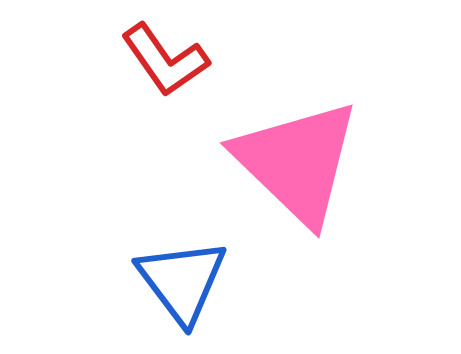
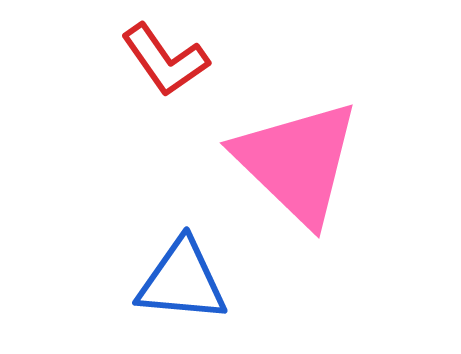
blue triangle: rotated 48 degrees counterclockwise
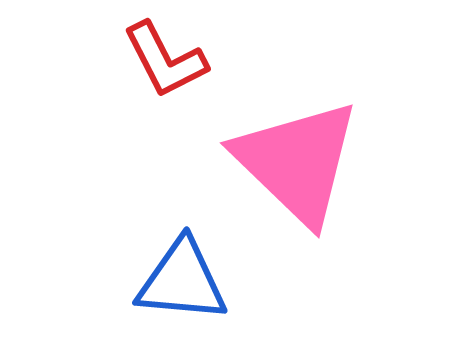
red L-shape: rotated 8 degrees clockwise
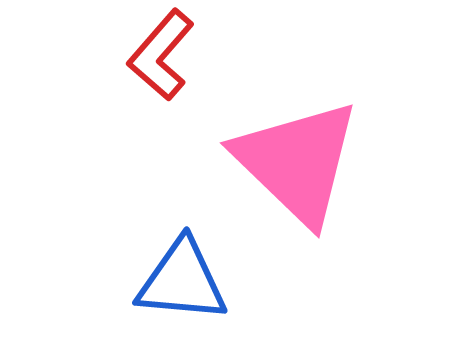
red L-shape: moved 4 px left, 5 px up; rotated 68 degrees clockwise
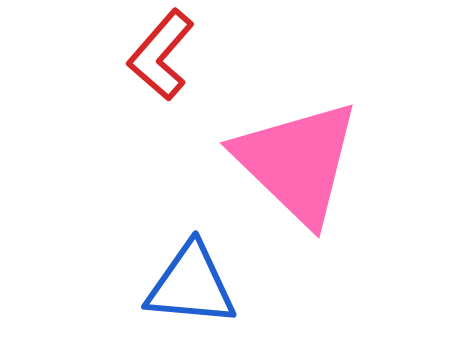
blue triangle: moved 9 px right, 4 px down
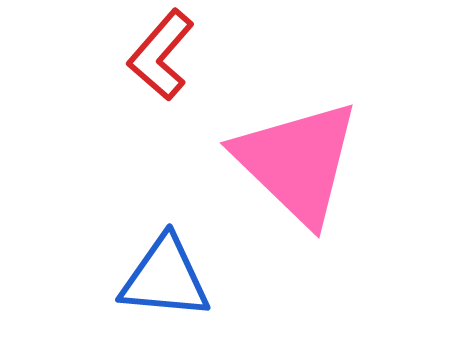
blue triangle: moved 26 px left, 7 px up
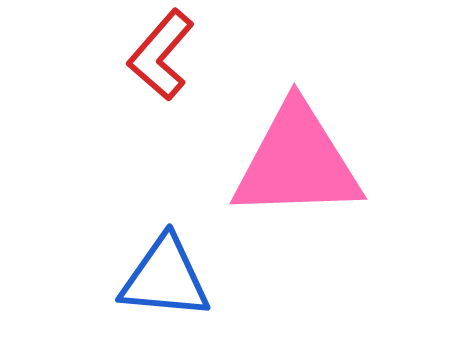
pink triangle: rotated 46 degrees counterclockwise
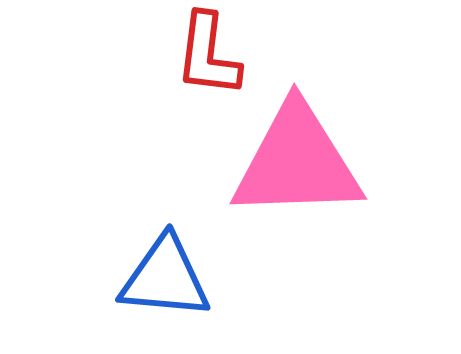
red L-shape: moved 47 px right; rotated 34 degrees counterclockwise
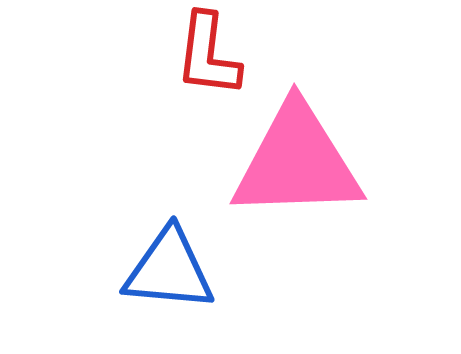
blue triangle: moved 4 px right, 8 px up
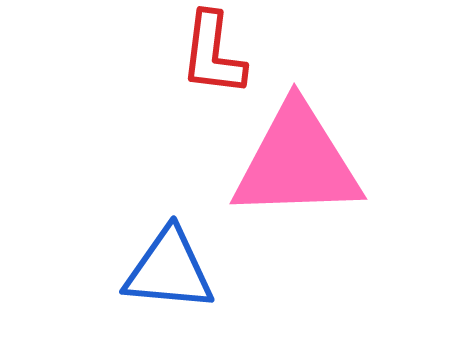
red L-shape: moved 5 px right, 1 px up
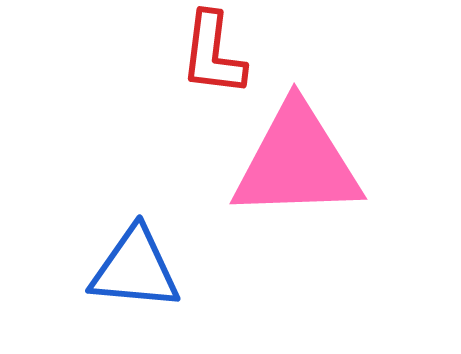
blue triangle: moved 34 px left, 1 px up
